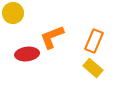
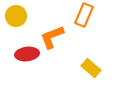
yellow circle: moved 3 px right, 3 px down
orange rectangle: moved 10 px left, 26 px up
yellow rectangle: moved 2 px left
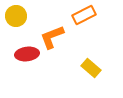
orange rectangle: rotated 40 degrees clockwise
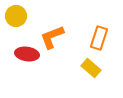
orange rectangle: moved 15 px right, 23 px down; rotated 45 degrees counterclockwise
red ellipse: rotated 15 degrees clockwise
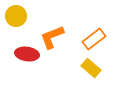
orange rectangle: moved 5 px left, 1 px down; rotated 35 degrees clockwise
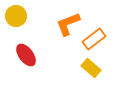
orange L-shape: moved 16 px right, 13 px up
red ellipse: moved 1 px left, 1 px down; rotated 45 degrees clockwise
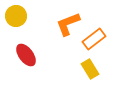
yellow rectangle: moved 1 px left, 1 px down; rotated 18 degrees clockwise
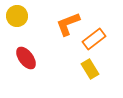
yellow circle: moved 1 px right
red ellipse: moved 3 px down
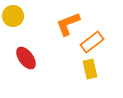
yellow circle: moved 4 px left
orange rectangle: moved 2 px left, 3 px down
yellow rectangle: rotated 18 degrees clockwise
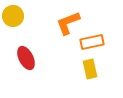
orange L-shape: moved 1 px up
orange rectangle: rotated 25 degrees clockwise
red ellipse: rotated 10 degrees clockwise
